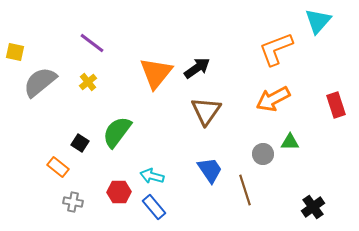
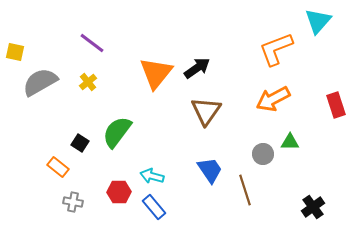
gray semicircle: rotated 9 degrees clockwise
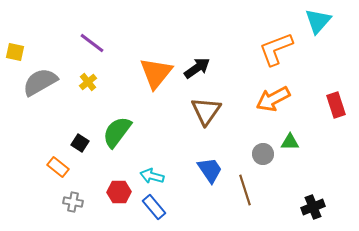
black cross: rotated 15 degrees clockwise
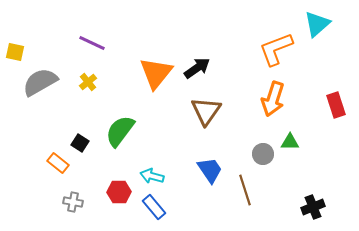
cyan triangle: moved 1 px left, 3 px down; rotated 8 degrees clockwise
purple line: rotated 12 degrees counterclockwise
orange arrow: rotated 44 degrees counterclockwise
green semicircle: moved 3 px right, 1 px up
orange rectangle: moved 4 px up
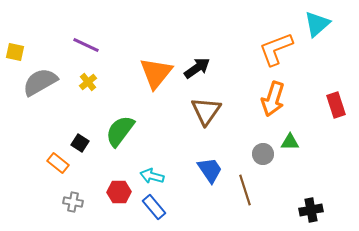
purple line: moved 6 px left, 2 px down
black cross: moved 2 px left, 3 px down; rotated 10 degrees clockwise
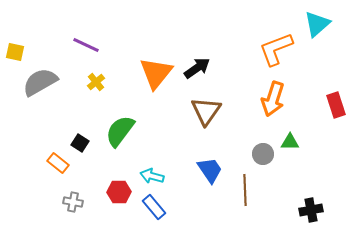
yellow cross: moved 8 px right
brown line: rotated 16 degrees clockwise
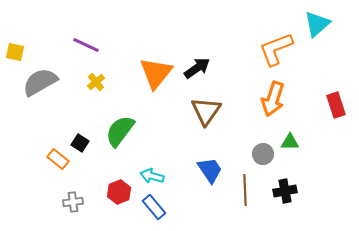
orange rectangle: moved 4 px up
red hexagon: rotated 20 degrees counterclockwise
gray cross: rotated 18 degrees counterclockwise
black cross: moved 26 px left, 19 px up
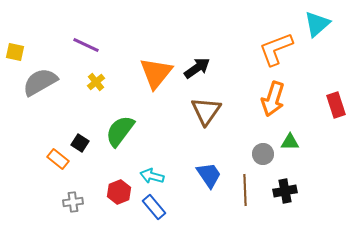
blue trapezoid: moved 1 px left, 5 px down
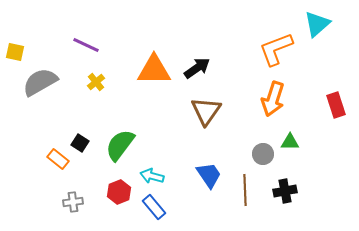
orange triangle: moved 2 px left, 3 px up; rotated 51 degrees clockwise
green semicircle: moved 14 px down
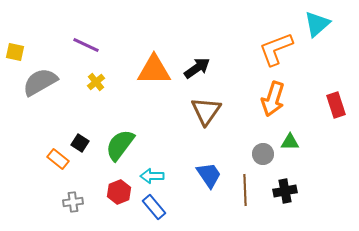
cyan arrow: rotated 15 degrees counterclockwise
